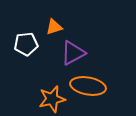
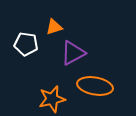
white pentagon: rotated 15 degrees clockwise
orange ellipse: moved 7 px right
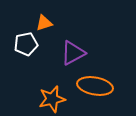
orange triangle: moved 10 px left, 4 px up
white pentagon: rotated 20 degrees counterclockwise
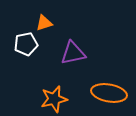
purple triangle: rotated 16 degrees clockwise
orange ellipse: moved 14 px right, 7 px down
orange star: moved 2 px right
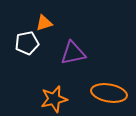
white pentagon: moved 1 px right, 1 px up
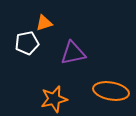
orange ellipse: moved 2 px right, 2 px up
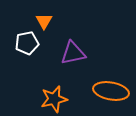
orange triangle: moved 2 px up; rotated 42 degrees counterclockwise
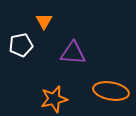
white pentagon: moved 6 px left, 2 px down
purple triangle: rotated 16 degrees clockwise
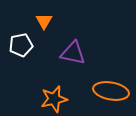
purple triangle: rotated 8 degrees clockwise
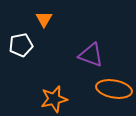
orange triangle: moved 2 px up
purple triangle: moved 18 px right, 2 px down; rotated 8 degrees clockwise
orange ellipse: moved 3 px right, 2 px up
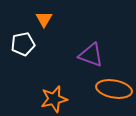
white pentagon: moved 2 px right, 1 px up
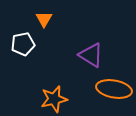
purple triangle: rotated 12 degrees clockwise
